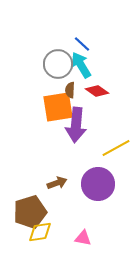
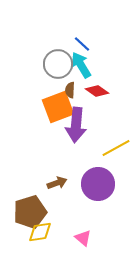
orange square: rotated 12 degrees counterclockwise
pink triangle: rotated 30 degrees clockwise
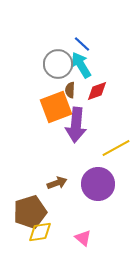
red diamond: rotated 55 degrees counterclockwise
orange square: moved 2 px left
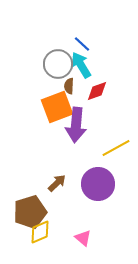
brown semicircle: moved 1 px left, 4 px up
orange square: moved 1 px right
brown arrow: rotated 24 degrees counterclockwise
yellow diamond: rotated 15 degrees counterclockwise
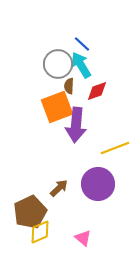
yellow line: moved 1 px left; rotated 8 degrees clockwise
brown arrow: moved 2 px right, 5 px down
brown pentagon: rotated 8 degrees counterclockwise
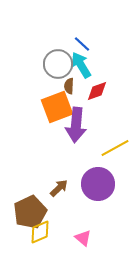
yellow line: rotated 8 degrees counterclockwise
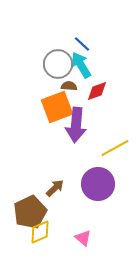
brown semicircle: rotated 91 degrees clockwise
brown arrow: moved 4 px left
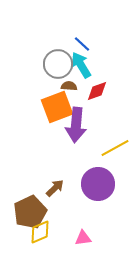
pink triangle: rotated 48 degrees counterclockwise
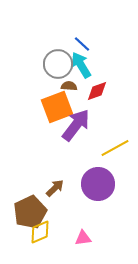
purple arrow: rotated 148 degrees counterclockwise
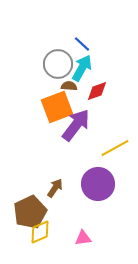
cyan arrow: moved 1 px right, 3 px down; rotated 60 degrees clockwise
brown arrow: rotated 12 degrees counterclockwise
